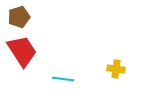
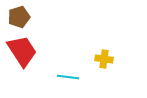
yellow cross: moved 12 px left, 10 px up
cyan line: moved 5 px right, 2 px up
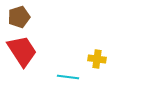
yellow cross: moved 7 px left
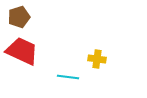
red trapezoid: rotated 32 degrees counterclockwise
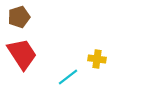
red trapezoid: moved 3 px down; rotated 32 degrees clockwise
cyan line: rotated 45 degrees counterclockwise
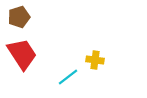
yellow cross: moved 2 px left, 1 px down
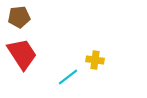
brown pentagon: rotated 10 degrees clockwise
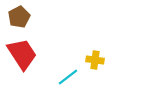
brown pentagon: rotated 20 degrees counterclockwise
